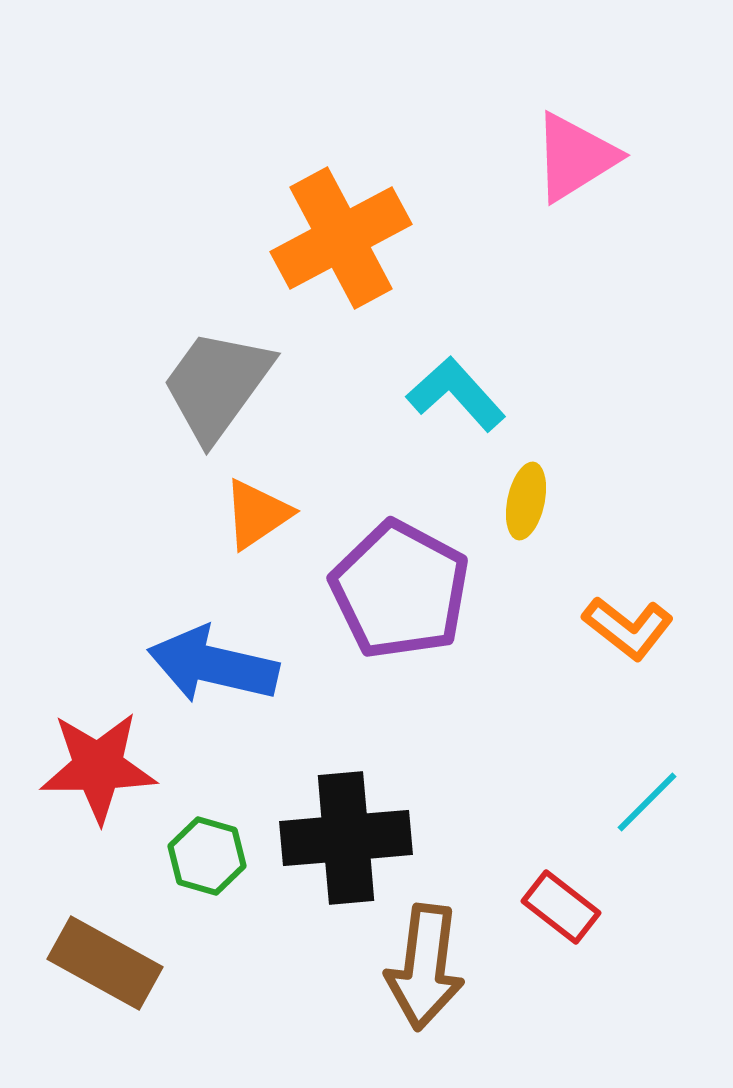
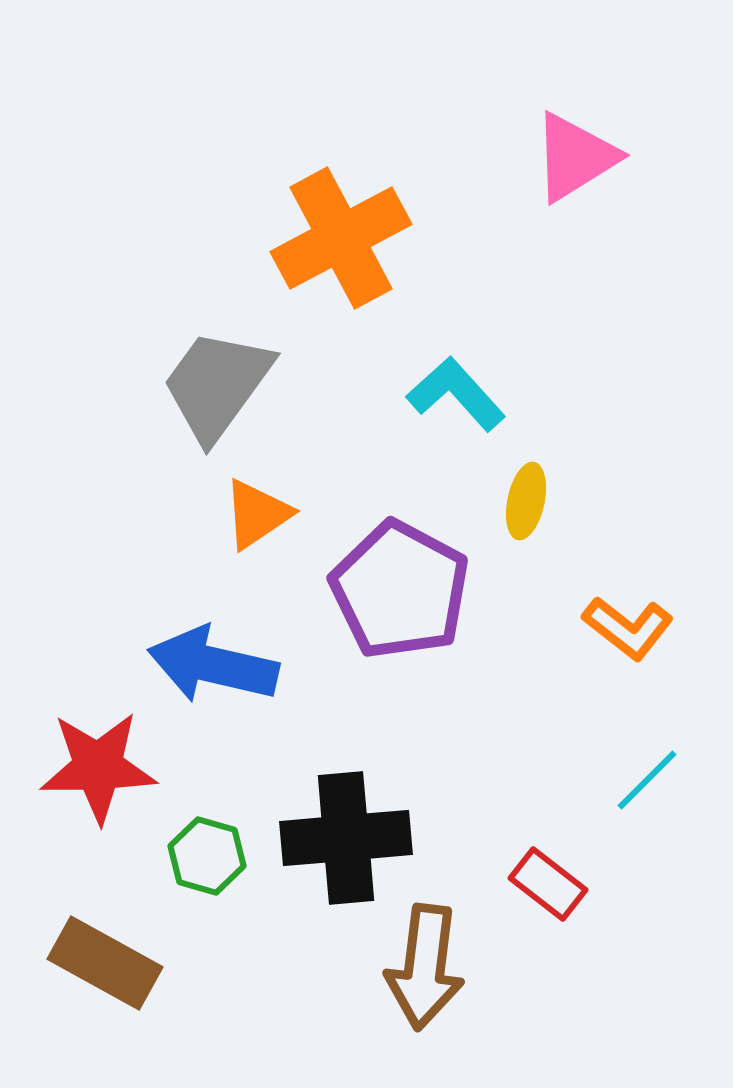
cyan line: moved 22 px up
red rectangle: moved 13 px left, 23 px up
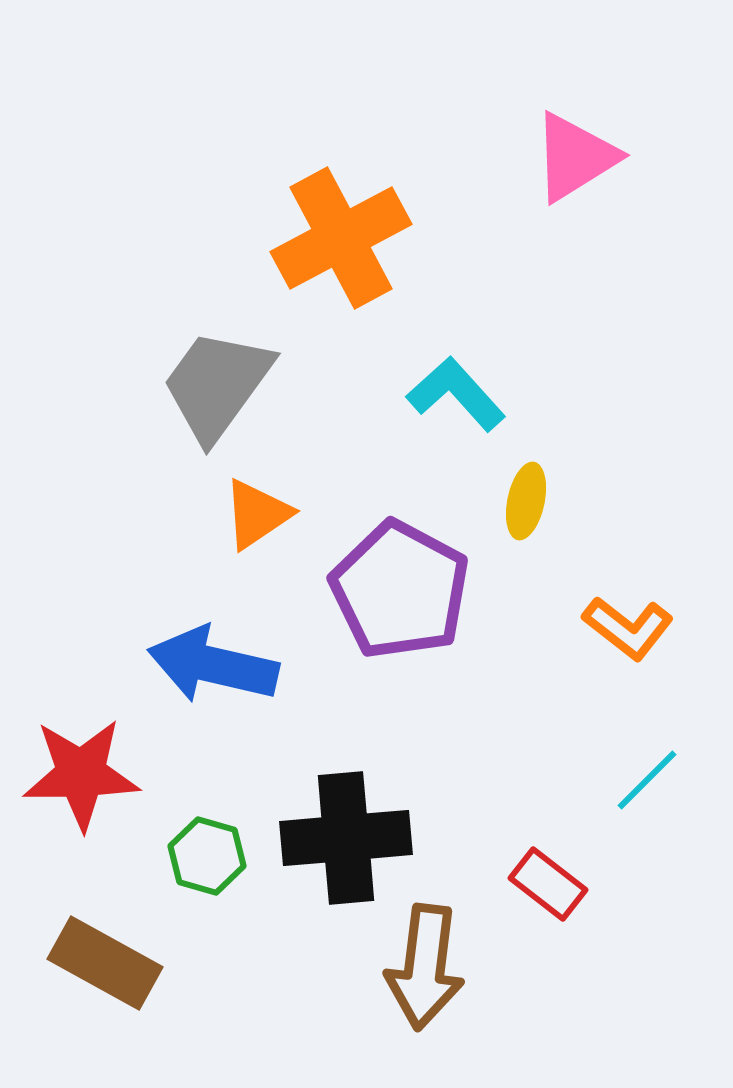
red star: moved 17 px left, 7 px down
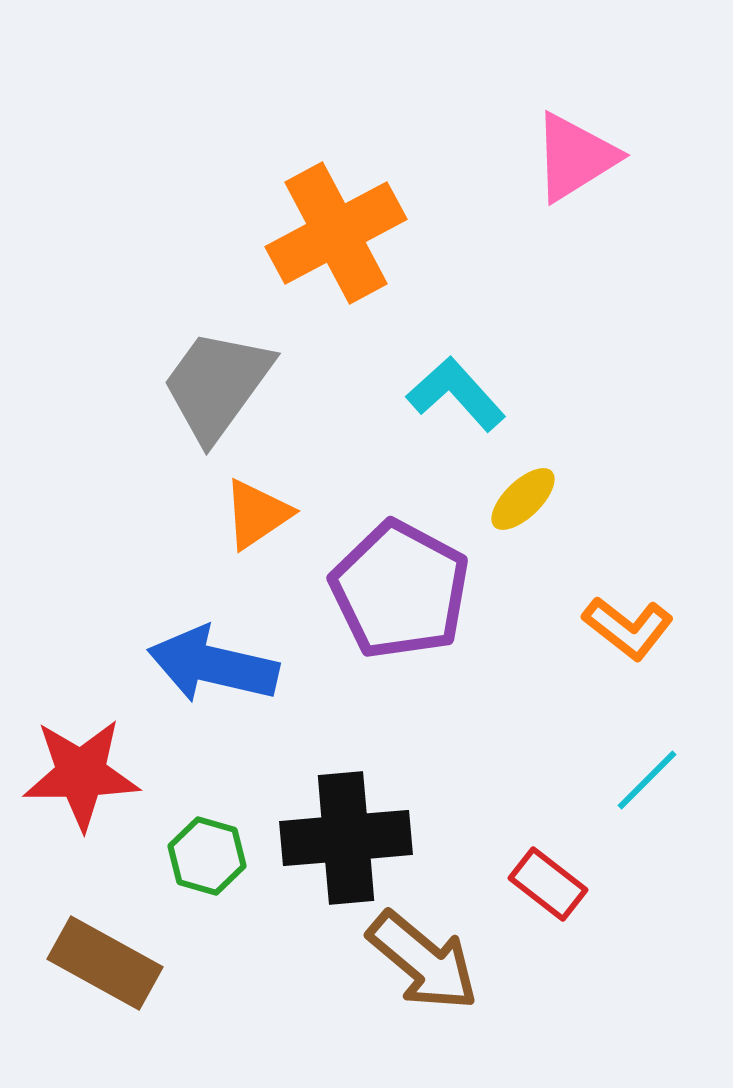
orange cross: moved 5 px left, 5 px up
yellow ellipse: moved 3 px left, 2 px up; rotated 34 degrees clockwise
brown arrow: moved 2 px left, 6 px up; rotated 57 degrees counterclockwise
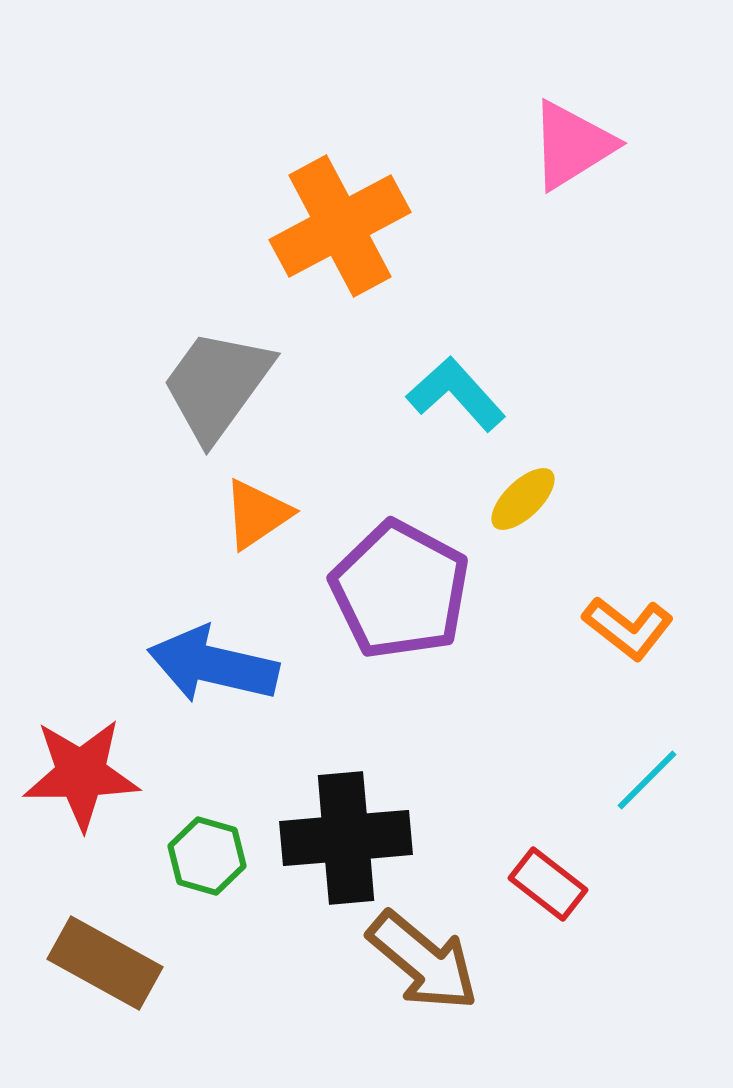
pink triangle: moved 3 px left, 12 px up
orange cross: moved 4 px right, 7 px up
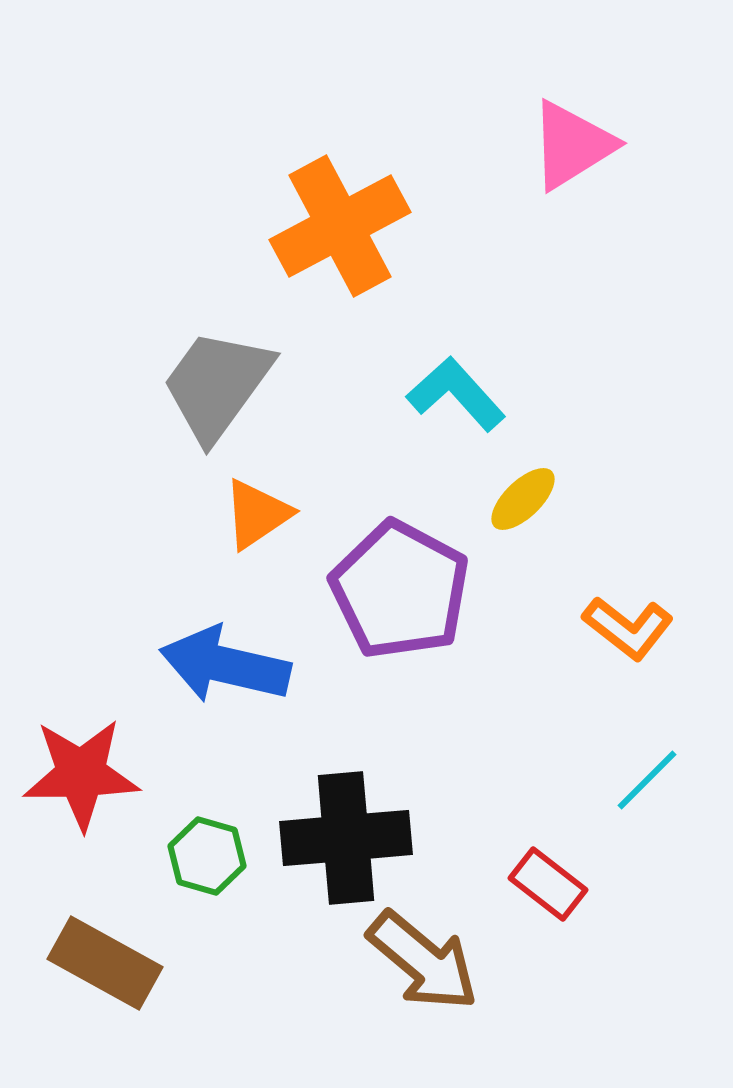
blue arrow: moved 12 px right
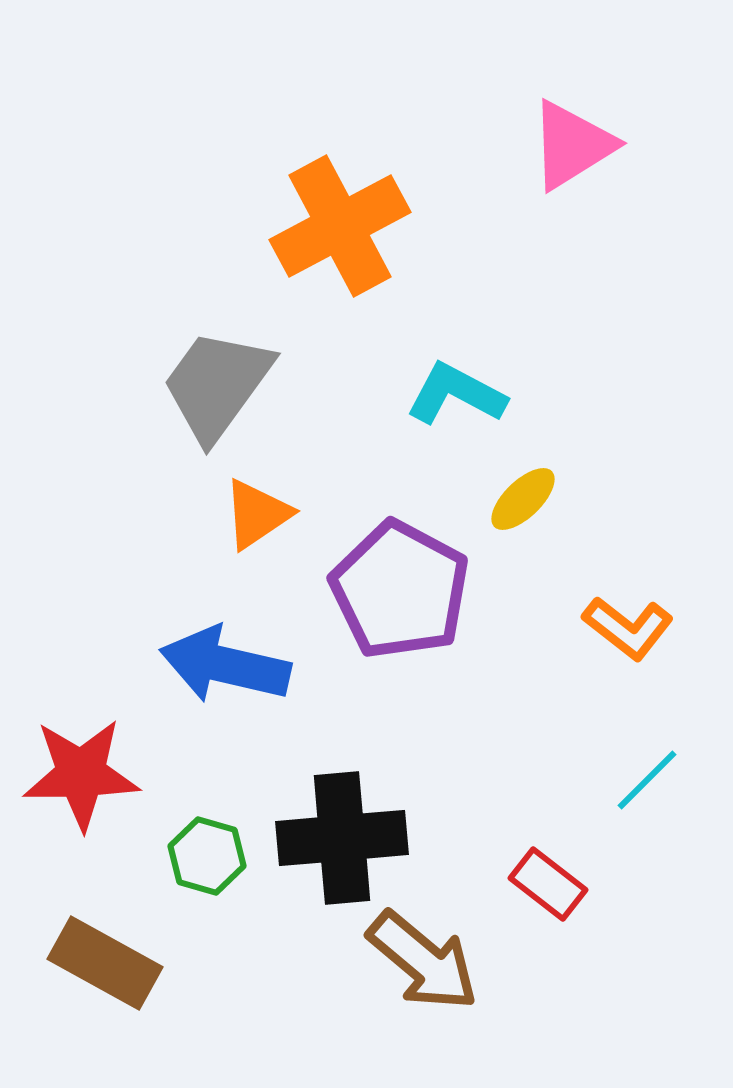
cyan L-shape: rotated 20 degrees counterclockwise
black cross: moved 4 px left
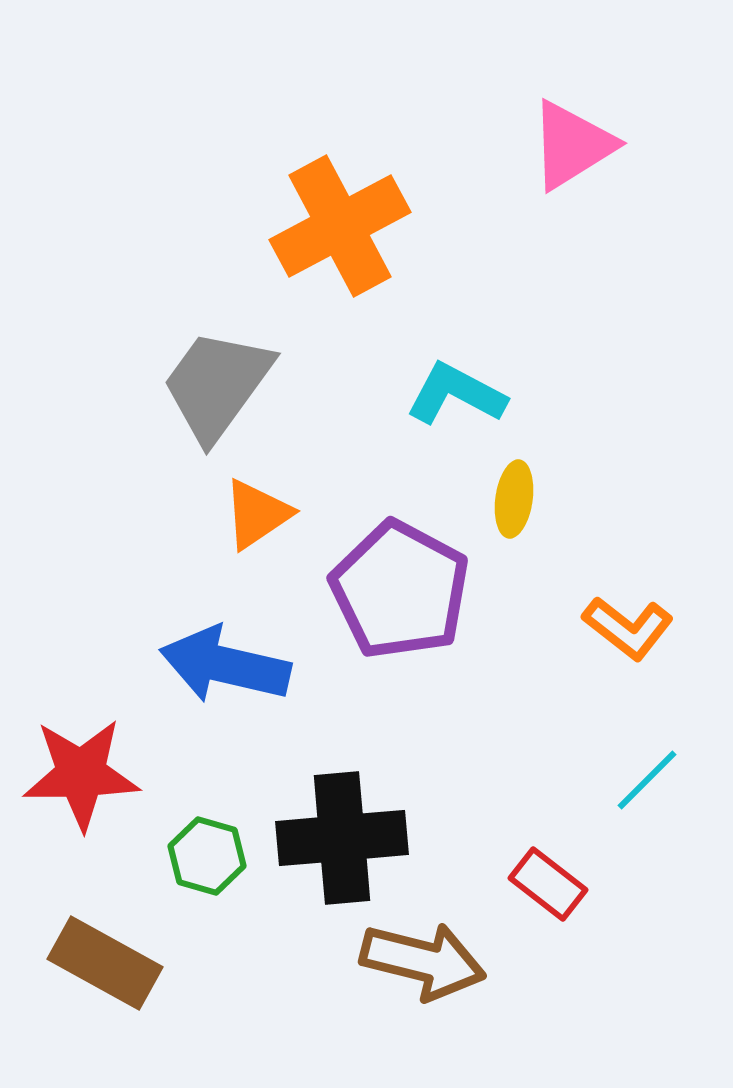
yellow ellipse: moved 9 px left; rotated 38 degrees counterclockwise
brown arrow: rotated 26 degrees counterclockwise
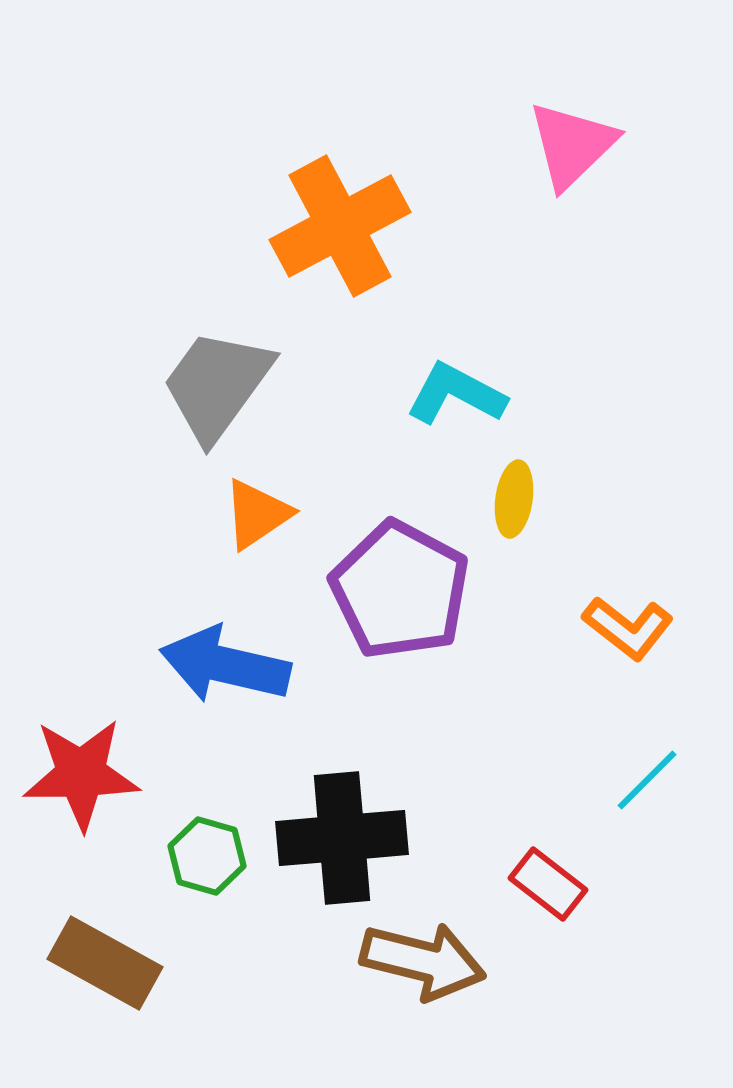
pink triangle: rotated 12 degrees counterclockwise
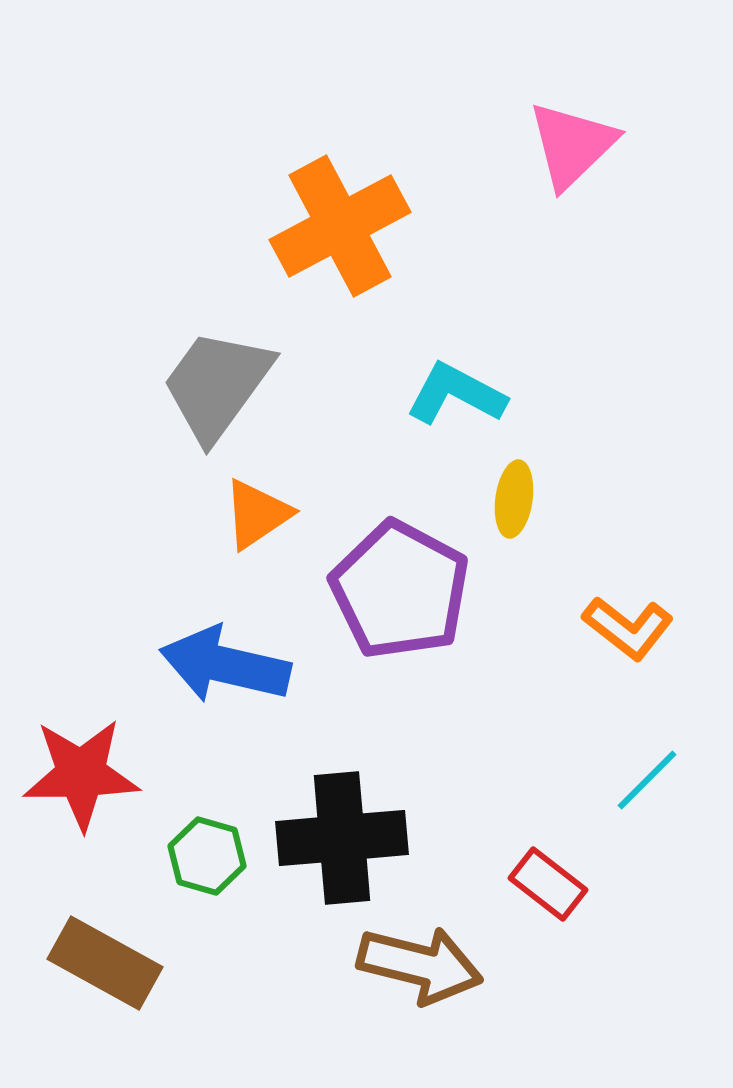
brown arrow: moved 3 px left, 4 px down
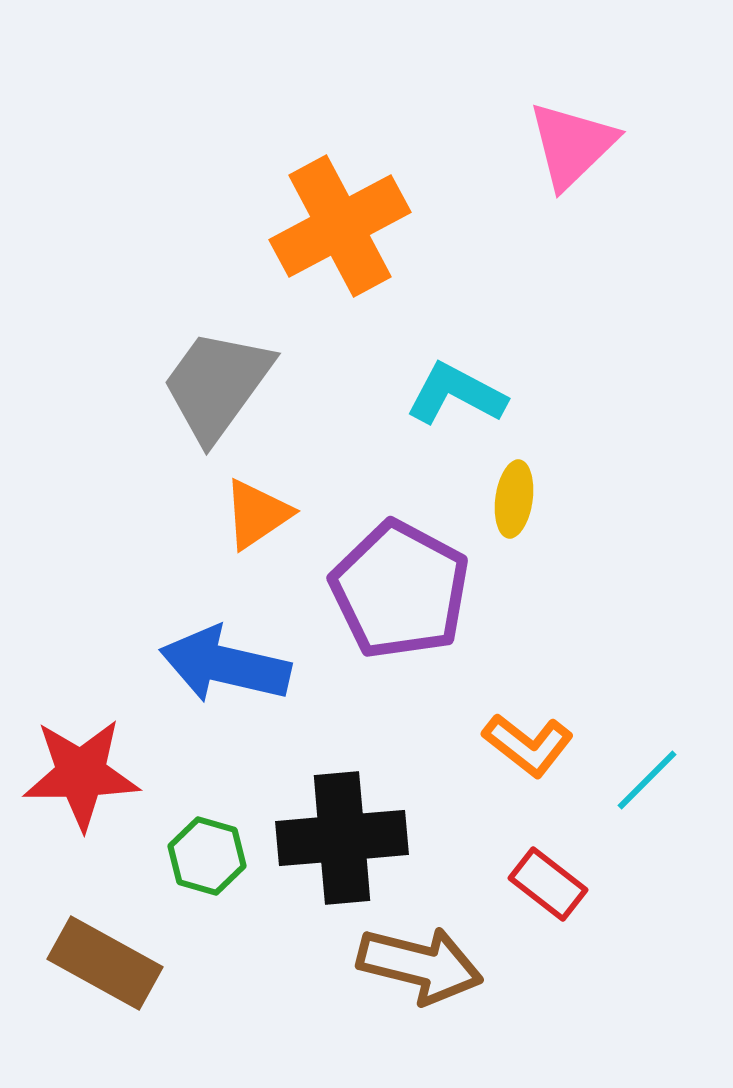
orange L-shape: moved 100 px left, 117 px down
